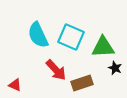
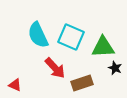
red arrow: moved 1 px left, 2 px up
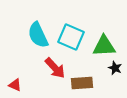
green triangle: moved 1 px right, 1 px up
brown rectangle: rotated 15 degrees clockwise
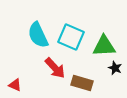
brown rectangle: rotated 20 degrees clockwise
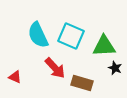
cyan square: moved 1 px up
red triangle: moved 8 px up
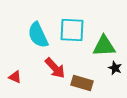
cyan square: moved 1 px right, 6 px up; rotated 20 degrees counterclockwise
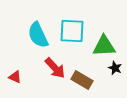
cyan square: moved 1 px down
brown rectangle: moved 3 px up; rotated 15 degrees clockwise
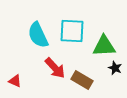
red triangle: moved 4 px down
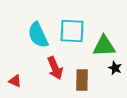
red arrow: rotated 20 degrees clockwise
brown rectangle: rotated 60 degrees clockwise
